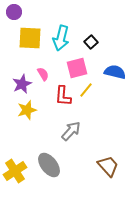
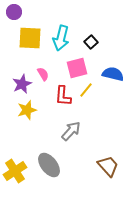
blue semicircle: moved 2 px left, 2 px down
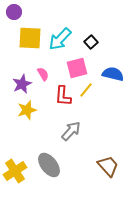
cyan arrow: moved 1 px left, 1 px down; rotated 30 degrees clockwise
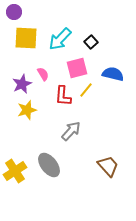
yellow square: moved 4 px left
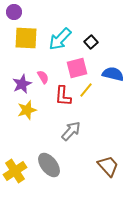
pink semicircle: moved 3 px down
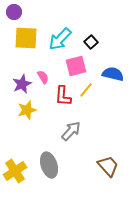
pink square: moved 1 px left, 2 px up
gray ellipse: rotated 20 degrees clockwise
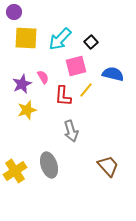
gray arrow: rotated 120 degrees clockwise
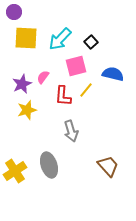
pink semicircle: rotated 112 degrees counterclockwise
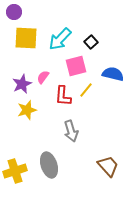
yellow cross: rotated 15 degrees clockwise
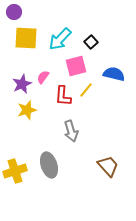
blue semicircle: moved 1 px right
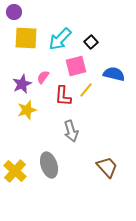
brown trapezoid: moved 1 px left, 1 px down
yellow cross: rotated 30 degrees counterclockwise
